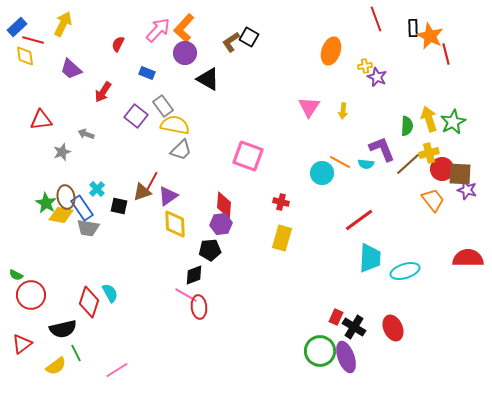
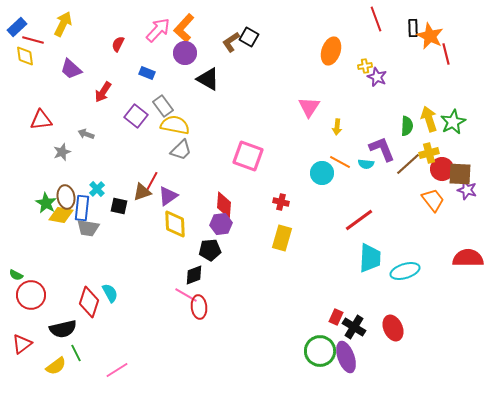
yellow arrow at (343, 111): moved 6 px left, 16 px down
blue rectangle at (82, 208): rotated 40 degrees clockwise
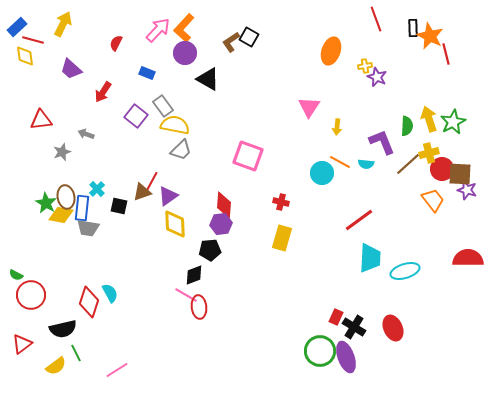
red semicircle at (118, 44): moved 2 px left, 1 px up
purple L-shape at (382, 149): moved 7 px up
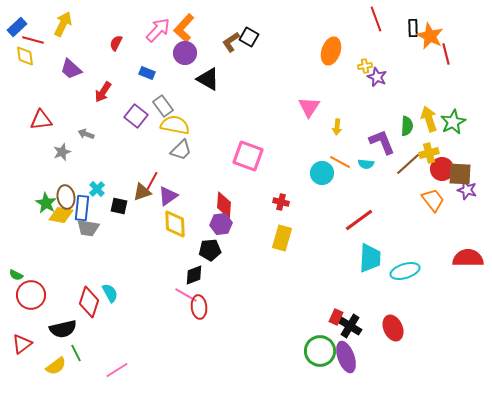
black cross at (354, 327): moved 4 px left, 1 px up
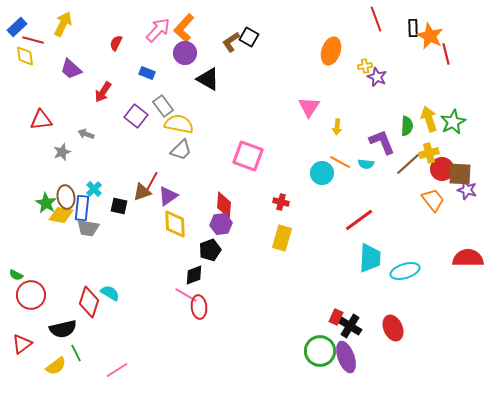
yellow semicircle at (175, 125): moved 4 px right, 1 px up
cyan cross at (97, 189): moved 3 px left
black pentagon at (210, 250): rotated 15 degrees counterclockwise
cyan semicircle at (110, 293): rotated 30 degrees counterclockwise
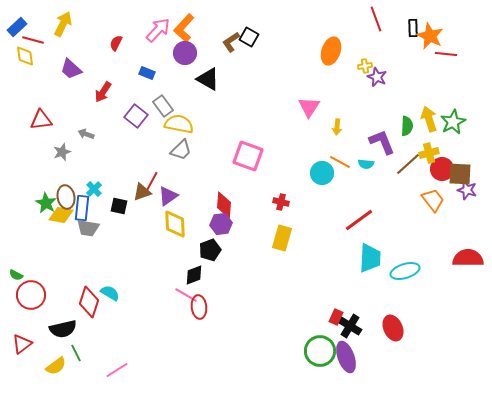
red line at (446, 54): rotated 70 degrees counterclockwise
